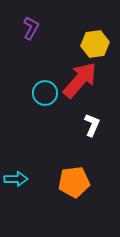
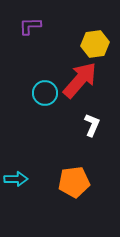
purple L-shape: moved 1 px left, 2 px up; rotated 120 degrees counterclockwise
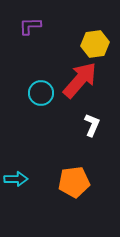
cyan circle: moved 4 px left
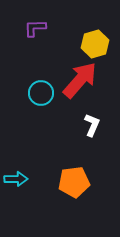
purple L-shape: moved 5 px right, 2 px down
yellow hexagon: rotated 8 degrees counterclockwise
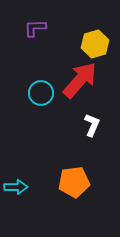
cyan arrow: moved 8 px down
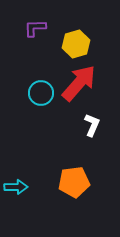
yellow hexagon: moved 19 px left
red arrow: moved 1 px left, 3 px down
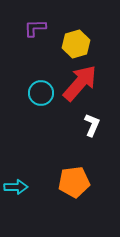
red arrow: moved 1 px right
